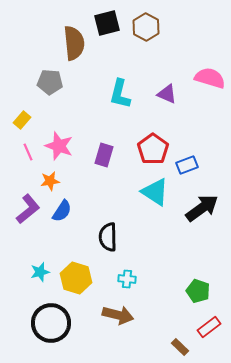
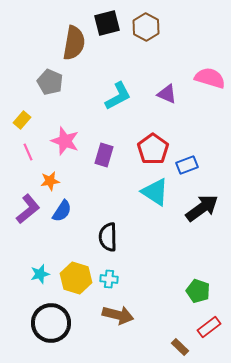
brown semicircle: rotated 16 degrees clockwise
gray pentagon: rotated 20 degrees clockwise
cyan L-shape: moved 2 px left, 2 px down; rotated 132 degrees counterclockwise
pink star: moved 6 px right, 5 px up
cyan star: moved 2 px down
cyan cross: moved 18 px left
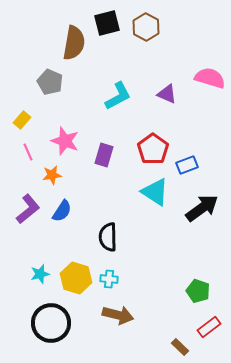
orange star: moved 2 px right, 6 px up
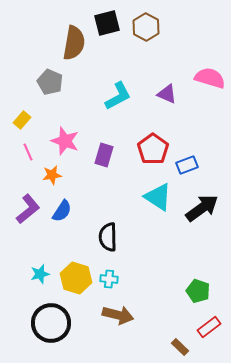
cyan triangle: moved 3 px right, 5 px down
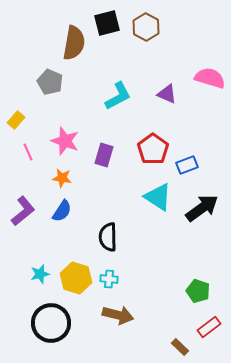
yellow rectangle: moved 6 px left
orange star: moved 10 px right, 3 px down; rotated 18 degrees clockwise
purple L-shape: moved 5 px left, 2 px down
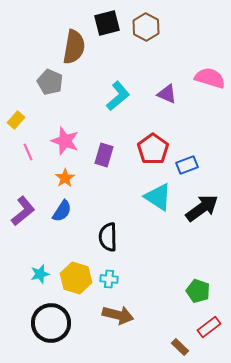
brown semicircle: moved 4 px down
cyan L-shape: rotated 12 degrees counterclockwise
orange star: moved 3 px right; rotated 30 degrees clockwise
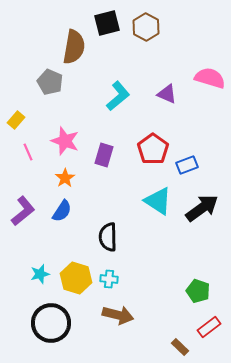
cyan triangle: moved 4 px down
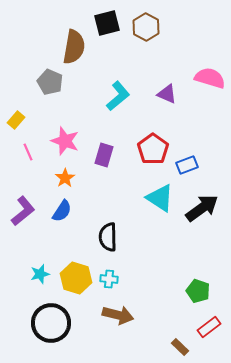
cyan triangle: moved 2 px right, 3 px up
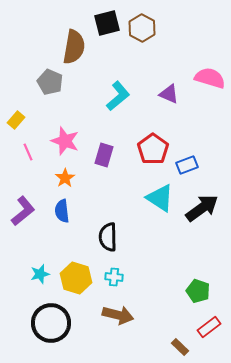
brown hexagon: moved 4 px left, 1 px down
purple triangle: moved 2 px right
blue semicircle: rotated 140 degrees clockwise
cyan cross: moved 5 px right, 2 px up
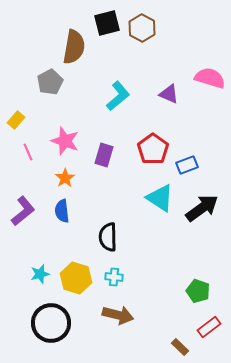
gray pentagon: rotated 20 degrees clockwise
